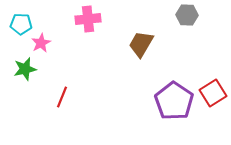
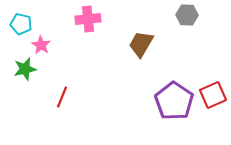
cyan pentagon: rotated 10 degrees clockwise
pink star: moved 2 px down; rotated 12 degrees counterclockwise
red square: moved 2 px down; rotated 8 degrees clockwise
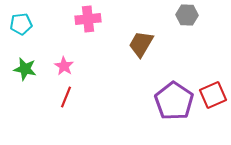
cyan pentagon: rotated 20 degrees counterclockwise
pink star: moved 23 px right, 21 px down
green star: rotated 25 degrees clockwise
red line: moved 4 px right
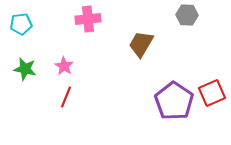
red square: moved 1 px left, 2 px up
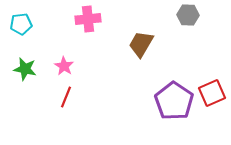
gray hexagon: moved 1 px right
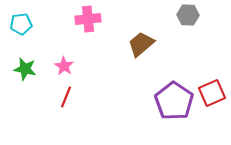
brown trapezoid: rotated 20 degrees clockwise
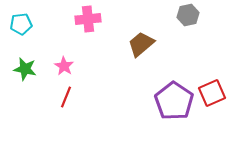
gray hexagon: rotated 15 degrees counterclockwise
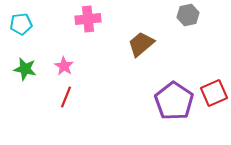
red square: moved 2 px right
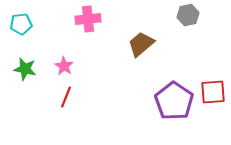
red square: moved 1 px left, 1 px up; rotated 20 degrees clockwise
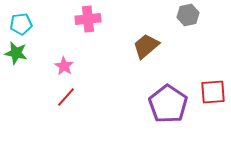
brown trapezoid: moved 5 px right, 2 px down
green star: moved 9 px left, 16 px up
red line: rotated 20 degrees clockwise
purple pentagon: moved 6 px left, 3 px down
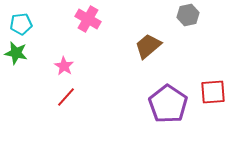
pink cross: rotated 35 degrees clockwise
brown trapezoid: moved 2 px right
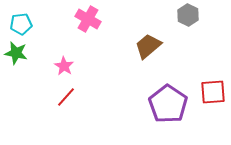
gray hexagon: rotated 20 degrees counterclockwise
